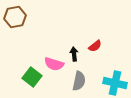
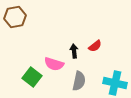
black arrow: moved 3 px up
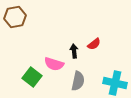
red semicircle: moved 1 px left, 2 px up
gray semicircle: moved 1 px left
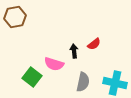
gray semicircle: moved 5 px right, 1 px down
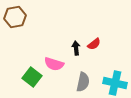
black arrow: moved 2 px right, 3 px up
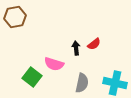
gray semicircle: moved 1 px left, 1 px down
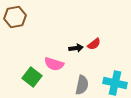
black arrow: rotated 88 degrees clockwise
gray semicircle: moved 2 px down
